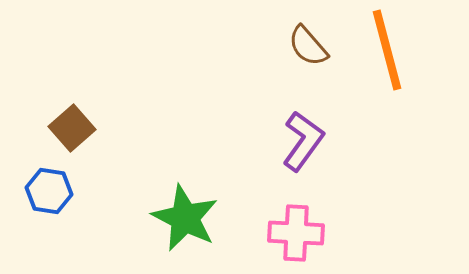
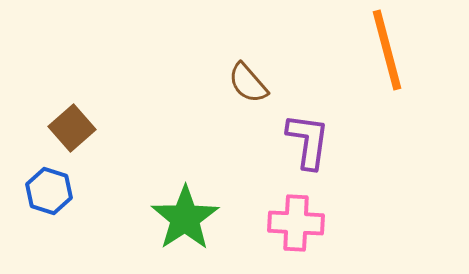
brown semicircle: moved 60 px left, 37 px down
purple L-shape: moved 5 px right; rotated 28 degrees counterclockwise
blue hexagon: rotated 9 degrees clockwise
green star: rotated 12 degrees clockwise
pink cross: moved 10 px up
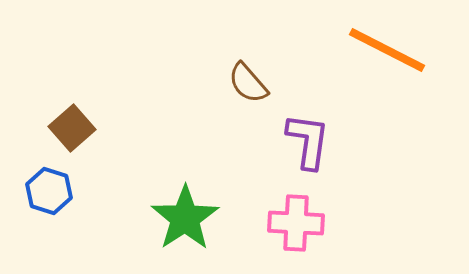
orange line: rotated 48 degrees counterclockwise
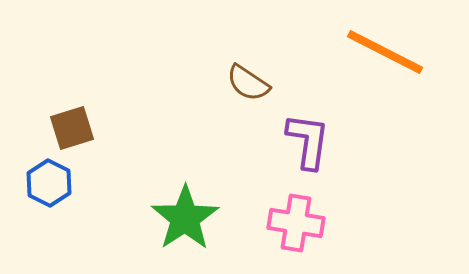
orange line: moved 2 px left, 2 px down
brown semicircle: rotated 15 degrees counterclockwise
brown square: rotated 24 degrees clockwise
blue hexagon: moved 8 px up; rotated 9 degrees clockwise
pink cross: rotated 6 degrees clockwise
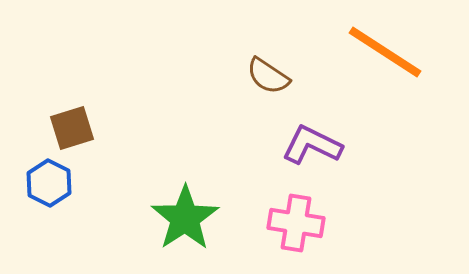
orange line: rotated 6 degrees clockwise
brown semicircle: moved 20 px right, 7 px up
purple L-shape: moved 4 px right, 4 px down; rotated 72 degrees counterclockwise
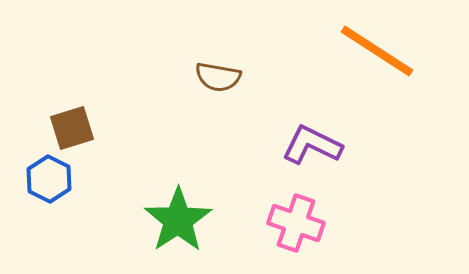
orange line: moved 8 px left, 1 px up
brown semicircle: moved 50 px left, 1 px down; rotated 24 degrees counterclockwise
blue hexagon: moved 4 px up
green star: moved 7 px left, 2 px down
pink cross: rotated 10 degrees clockwise
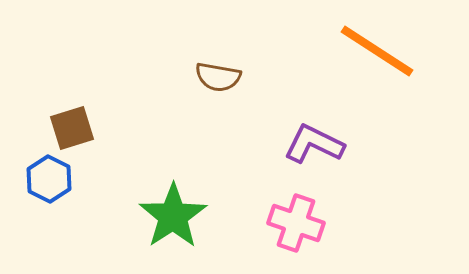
purple L-shape: moved 2 px right, 1 px up
green star: moved 5 px left, 4 px up
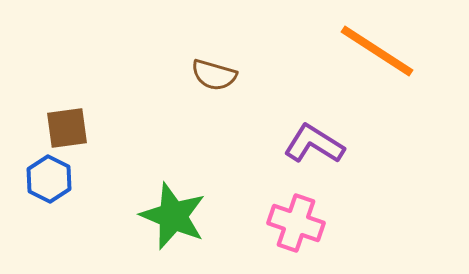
brown semicircle: moved 4 px left, 2 px up; rotated 6 degrees clockwise
brown square: moved 5 px left; rotated 9 degrees clockwise
purple L-shape: rotated 6 degrees clockwise
green star: rotated 16 degrees counterclockwise
